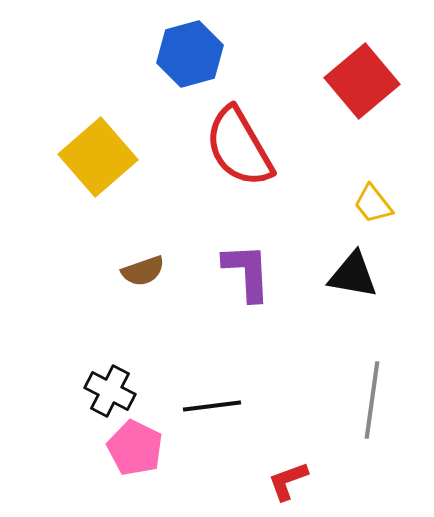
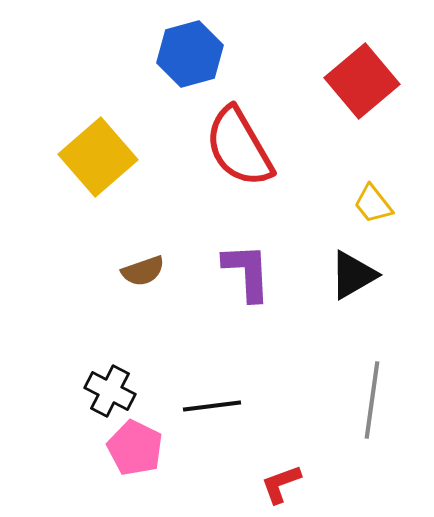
black triangle: rotated 40 degrees counterclockwise
red L-shape: moved 7 px left, 3 px down
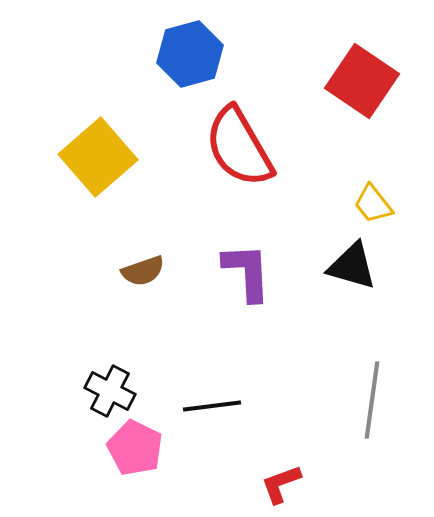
red square: rotated 16 degrees counterclockwise
black triangle: moved 1 px left, 9 px up; rotated 46 degrees clockwise
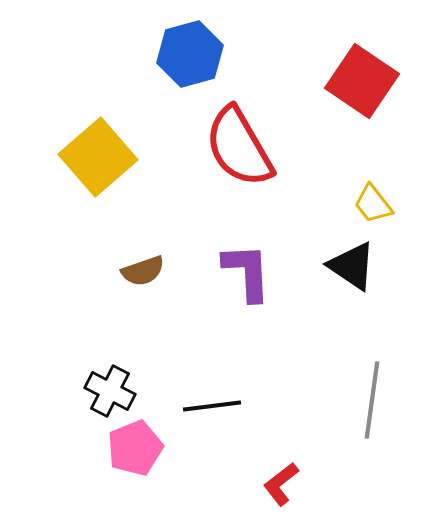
black triangle: rotated 18 degrees clockwise
pink pentagon: rotated 24 degrees clockwise
red L-shape: rotated 18 degrees counterclockwise
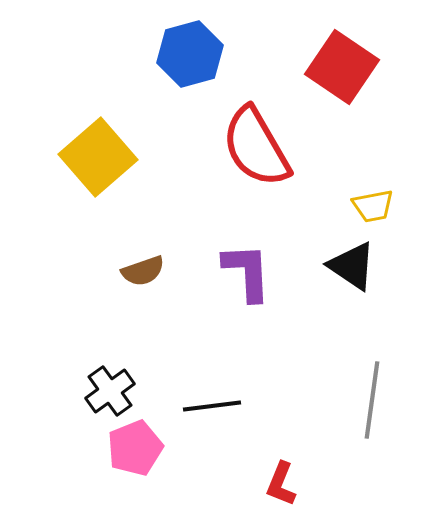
red square: moved 20 px left, 14 px up
red semicircle: moved 17 px right
yellow trapezoid: moved 2 px down; rotated 63 degrees counterclockwise
black cross: rotated 27 degrees clockwise
red L-shape: rotated 30 degrees counterclockwise
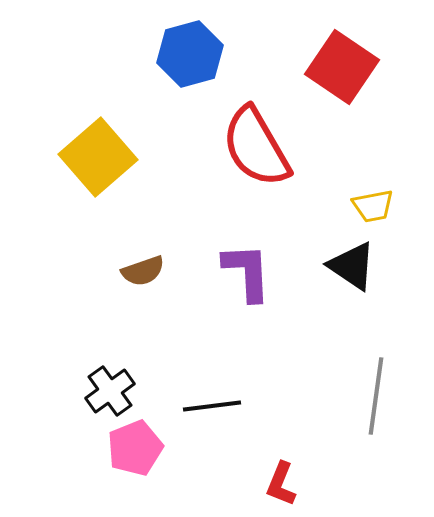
gray line: moved 4 px right, 4 px up
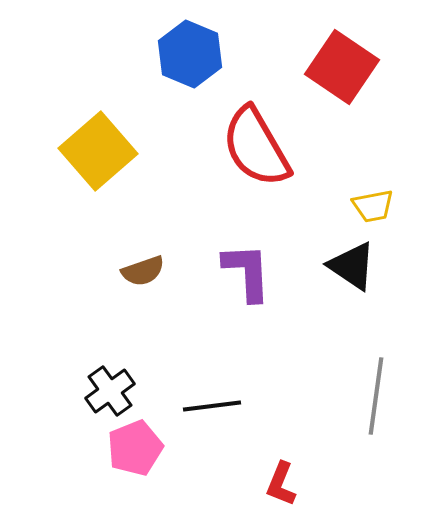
blue hexagon: rotated 22 degrees counterclockwise
yellow square: moved 6 px up
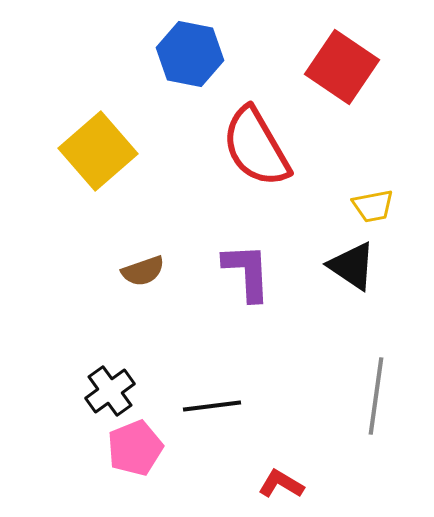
blue hexagon: rotated 12 degrees counterclockwise
red L-shape: rotated 99 degrees clockwise
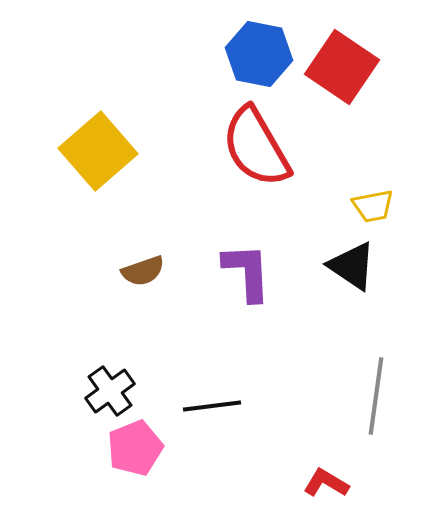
blue hexagon: moved 69 px right
red L-shape: moved 45 px right, 1 px up
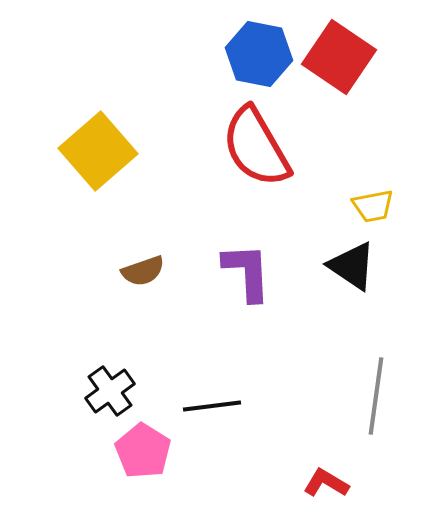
red square: moved 3 px left, 10 px up
pink pentagon: moved 8 px right, 3 px down; rotated 18 degrees counterclockwise
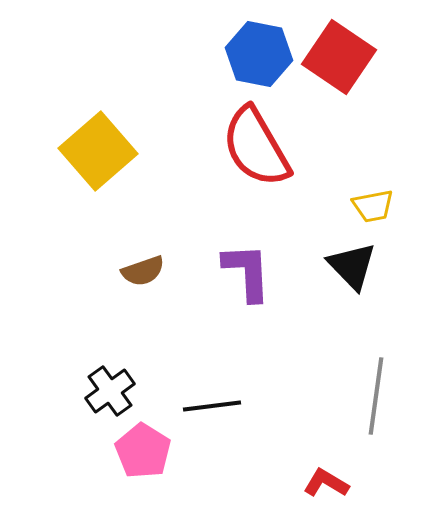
black triangle: rotated 12 degrees clockwise
